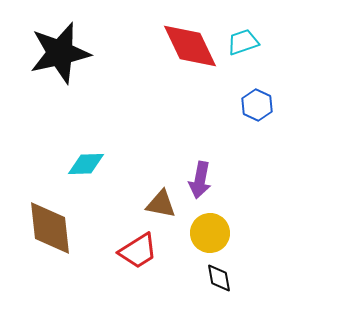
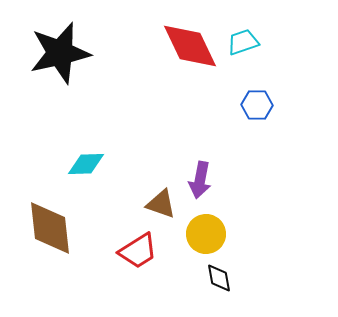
blue hexagon: rotated 24 degrees counterclockwise
brown triangle: rotated 8 degrees clockwise
yellow circle: moved 4 px left, 1 px down
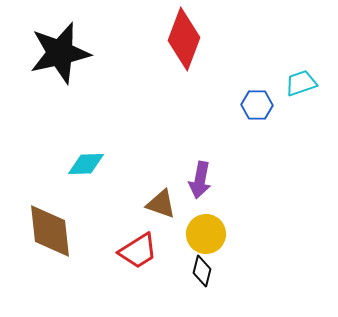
cyan trapezoid: moved 58 px right, 41 px down
red diamond: moved 6 px left, 7 px up; rotated 46 degrees clockwise
brown diamond: moved 3 px down
black diamond: moved 17 px left, 7 px up; rotated 24 degrees clockwise
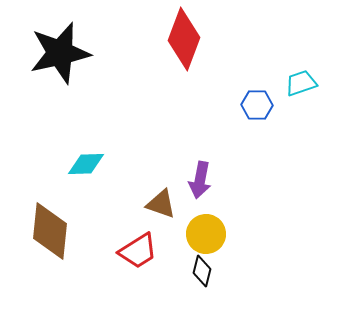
brown diamond: rotated 12 degrees clockwise
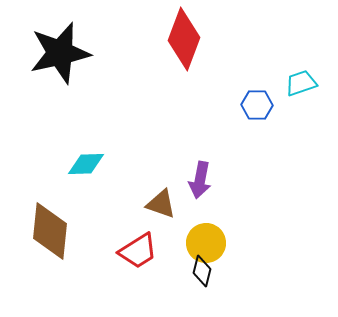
yellow circle: moved 9 px down
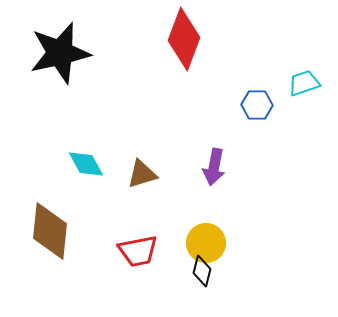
cyan trapezoid: moved 3 px right
cyan diamond: rotated 63 degrees clockwise
purple arrow: moved 14 px right, 13 px up
brown triangle: moved 19 px left, 30 px up; rotated 36 degrees counterclockwise
red trapezoid: rotated 21 degrees clockwise
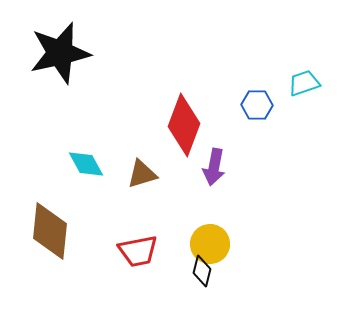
red diamond: moved 86 px down
yellow circle: moved 4 px right, 1 px down
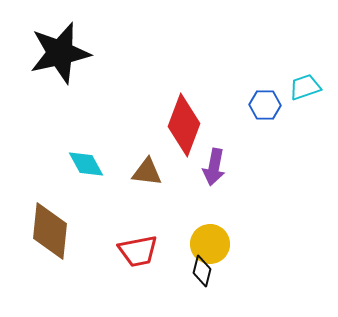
cyan trapezoid: moved 1 px right, 4 px down
blue hexagon: moved 8 px right
brown triangle: moved 5 px right, 2 px up; rotated 24 degrees clockwise
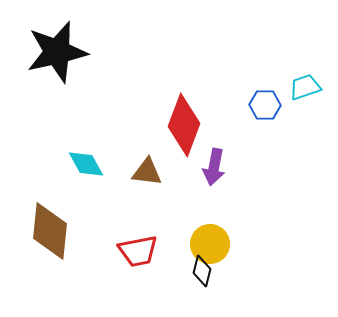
black star: moved 3 px left, 1 px up
